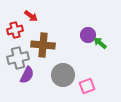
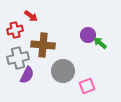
gray circle: moved 4 px up
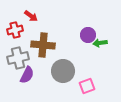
green arrow: rotated 48 degrees counterclockwise
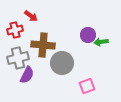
green arrow: moved 1 px right, 1 px up
gray circle: moved 1 px left, 8 px up
